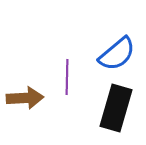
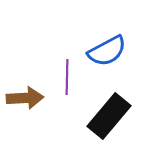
blue semicircle: moved 10 px left, 3 px up; rotated 12 degrees clockwise
black rectangle: moved 7 px left, 8 px down; rotated 24 degrees clockwise
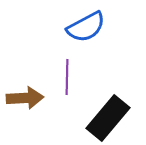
blue semicircle: moved 21 px left, 24 px up
black rectangle: moved 1 px left, 2 px down
